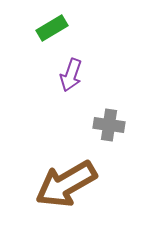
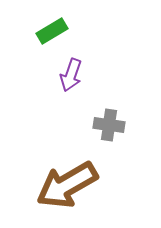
green rectangle: moved 3 px down
brown arrow: moved 1 px right, 1 px down
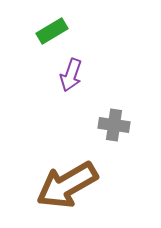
gray cross: moved 5 px right
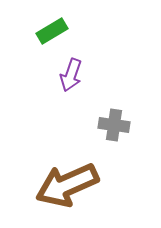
brown arrow: rotated 6 degrees clockwise
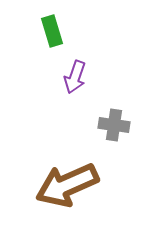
green rectangle: rotated 76 degrees counterclockwise
purple arrow: moved 4 px right, 2 px down
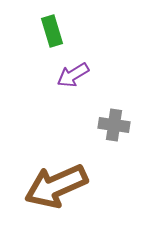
purple arrow: moved 2 px left, 2 px up; rotated 40 degrees clockwise
brown arrow: moved 11 px left, 1 px down
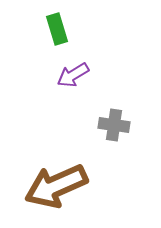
green rectangle: moved 5 px right, 2 px up
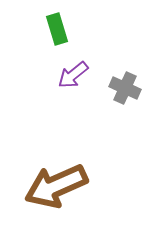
purple arrow: rotated 8 degrees counterclockwise
gray cross: moved 11 px right, 37 px up; rotated 16 degrees clockwise
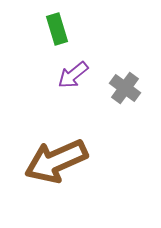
gray cross: rotated 12 degrees clockwise
brown arrow: moved 25 px up
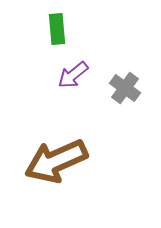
green rectangle: rotated 12 degrees clockwise
